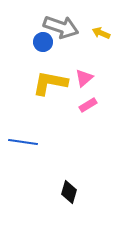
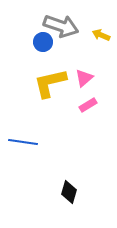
gray arrow: moved 1 px up
yellow arrow: moved 2 px down
yellow L-shape: rotated 24 degrees counterclockwise
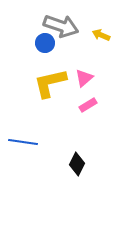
blue circle: moved 2 px right, 1 px down
black diamond: moved 8 px right, 28 px up; rotated 10 degrees clockwise
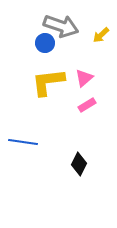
yellow arrow: rotated 66 degrees counterclockwise
yellow L-shape: moved 2 px left, 1 px up; rotated 6 degrees clockwise
pink rectangle: moved 1 px left
black diamond: moved 2 px right
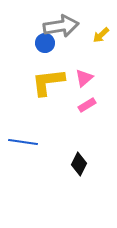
gray arrow: rotated 28 degrees counterclockwise
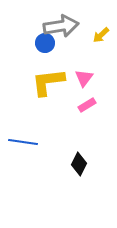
pink triangle: rotated 12 degrees counterclockwise
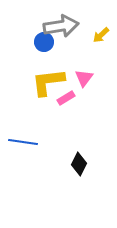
blue circle: moved 1 px left, 1 px up
pink rectangle: moved 21 px left, 7 px up
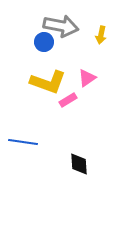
gray arrow: rotated 20 degrees clockwise
yellow arrow: rotated 36 degrees counterclockwise
pink triangle: moved 3 px right; rotated 18 degrees clockwise
yellow L-shape: rotated 153 degrees counterclockwise
pink rectangle: moved 2 px right, 2 px down
black diamond: rotated 30 degrees counterclockwise
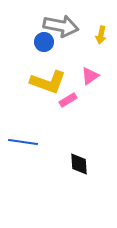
pink triangle: moved 3 px right, 2 px up
